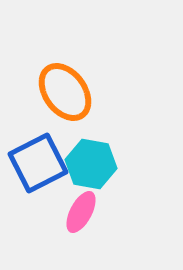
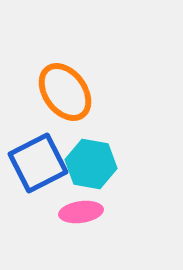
pink ellipse: rotated 54 degrees clockwise
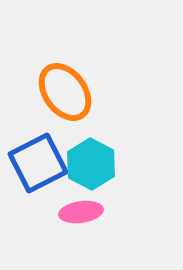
cyan hexagon: rotated 18 degrees clockwise
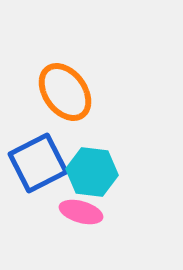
cyan hexagon: moved 1 px right, 8 px down; rotated 21 degrees counterclockwise
pink ellipse: rotated 24 degrees clockwise
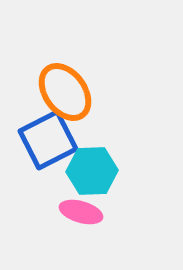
blue square: moved 10 px right, 23 px up
cyan hexagon: moved 1 px up; rotated 9 degrees counterclockwise
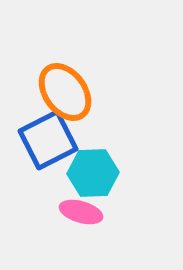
cyan hexagon: moved 1 px right, 2 px down
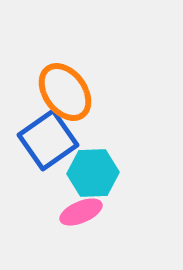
blue square: rotated 8 degrees counterclockwise
pink ellipse: rotated 39 degrees counterclockwise
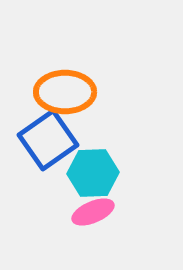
orange ellipse: rotated 54 degrees counterclockwise
pink ellipse: moved 12 px right
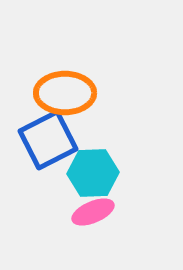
orange ellipse: moved 1 px down
blue square: rotated 8 degrees clockwise
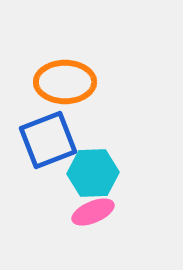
orange ellipse: moved 11 px up
blue square: rotated 6 degrees clockwise
